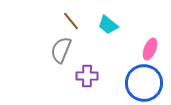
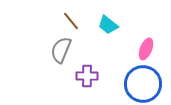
pink ellipse: moved 4 px left
blue circle: moved 1 px left, 1 px down
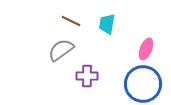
brown line: rotated 24 degrees counterclockwise
cyan trapezoid: moved 1 px left, 1 px up; rotated 60 degrees clockwise
gray semicircle: rotated 32 degrees clockwise
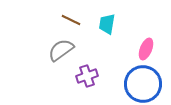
brown line: moved 1 px up
purple cross: rotated 20 degrees counterclockwise
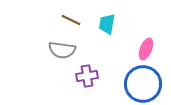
gray semicircle: moved 1 px right; rotated 136 degrees counterclockwise
purple cross: rotated 10 degrees clockwise
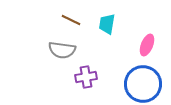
pink ellipse: moved 1 px right, 4 px up
purple cross: moved 1 px left, 1 px down
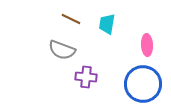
brown line: moved 1 px up
pink ellipse: rotated 25 degrees counterclockwise
gray semicircle: rotated 12 degrees clockwise
purple cross: rotated 15 degrees clockwise
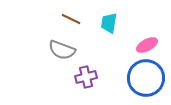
cyan trapezoid: moved 2 px right, 1 px up
pink ellipse: rotated 65 degrees clockwise
purple cross: rotated 20 degrees counterclockwise
blue circle: moved 3 px right, 6 px up
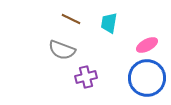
blue circle: moved 1 px right
